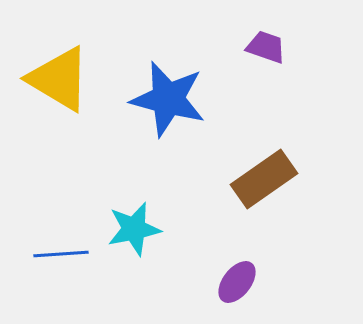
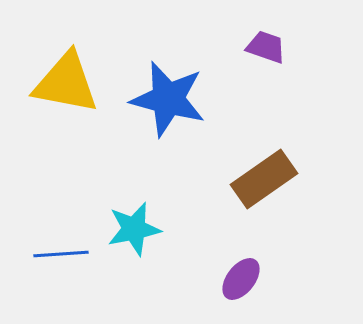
yellow triangle: moved 7 px right, 4 px down; rotated 20 degrees counterclockwise
purple ellipse: moved 4 px right, 3 px up
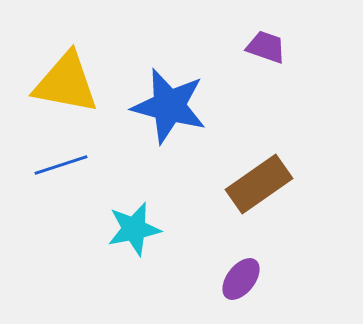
blue star: moved 1 px right, 7 px down
brown rectangle: moved 5 px left, 5 px down
blue line: moved 89 px up; rotated 14 degrees counterclockwise
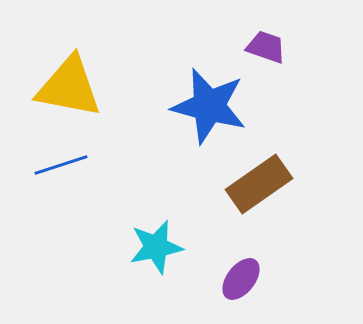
yellow triangle: moved 3 px right, 4 px down
blue star: moved 40 px right
cyan star: moved 22 px right, 18 px down
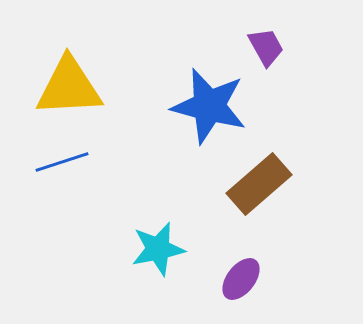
purple trapezoid: rotated 42 degrees clockwise
yellow triangle: rotated 14 degrees counterclockwise
blue line: moved 1 px right, 3 px up
brown rectangle: rotated 6 degrees counterclockwise
cyan star: moved 2 px right, 2 px down
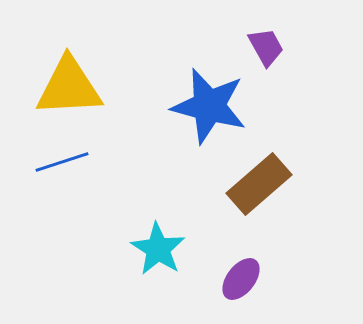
cyan star: rotated 28 degrees counterclockwise
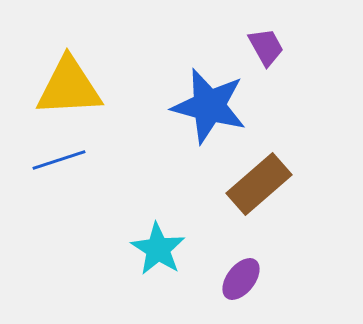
blue line: moved 3 px left, 2 px up
